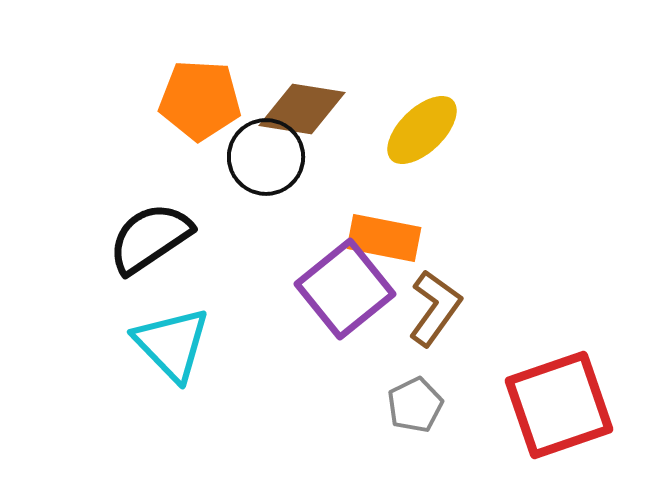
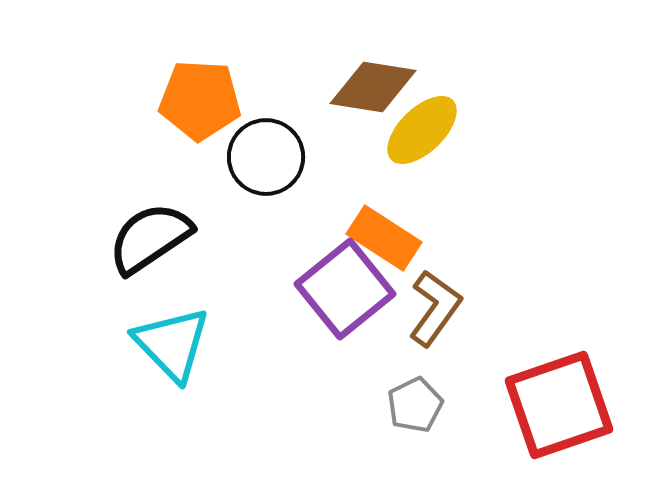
brown diamond: moved 71 px right, 22 px up
orange rectangle: rotated 22 degrees clockwise
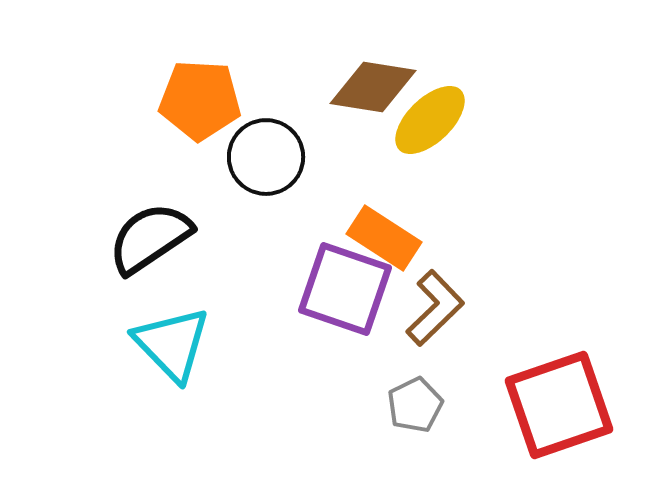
yellow ellipse: moved 8 px right, 10 px up
purple square: rotated 32 degrees counterclockwise
brown L-shape: rotated 10 degrees clockwise
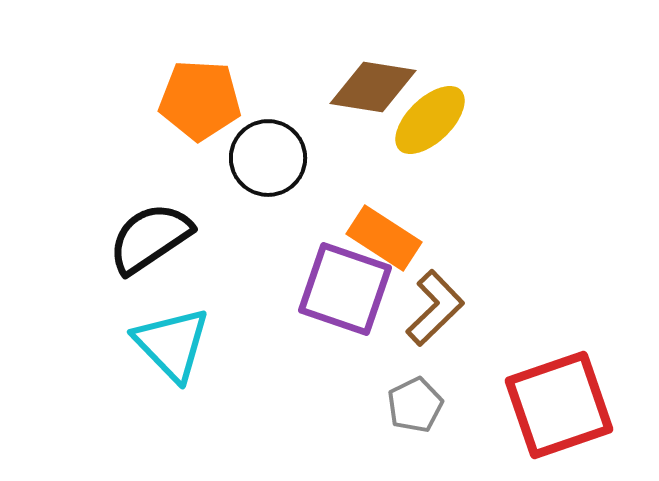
black circle: moved 2 px right, 1 px down
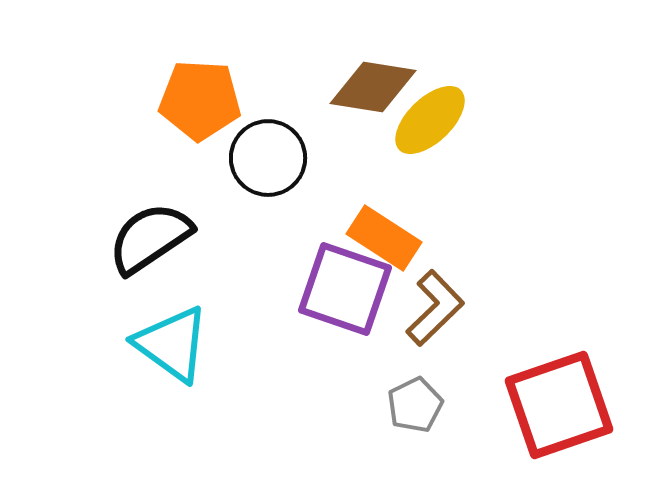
cyan triangle: rotated 10 degrees counterclockwise
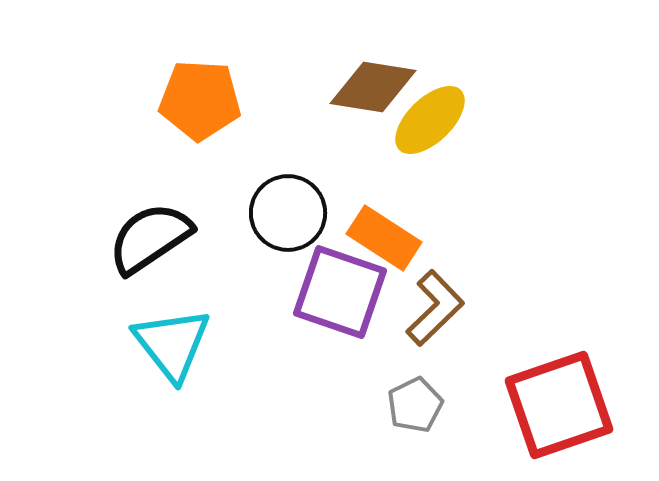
black circle: moved 20 px right, 55 px down
purple square: moved 5 px left, 3 px down
cyan triangle: rotated 16 degrees clockwise
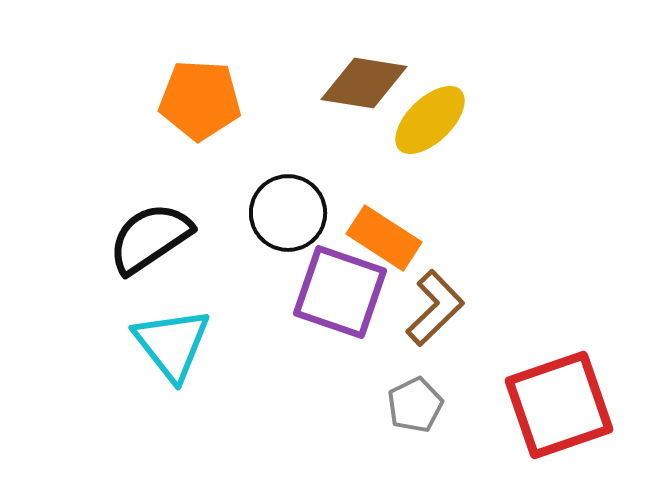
brown diamond: moved 9 px left, 4 px up
